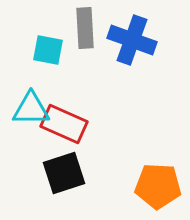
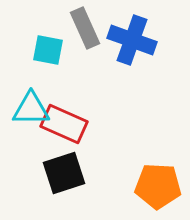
gray rectangle: rotated 21 degrees counterclockwise
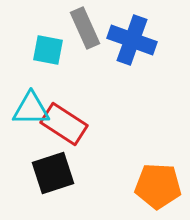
red rectangle: rotated 9 degrees clockwise
black square: moved 11 px left
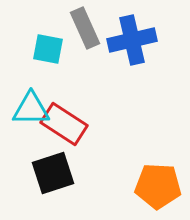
blue cross: rotated 33 degrees counterclockwise
cyan square: moved 1 px up
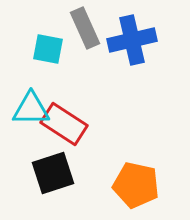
orange pentagon: moved 22 px left, 1 px up; rotated 9 degrees clockwise
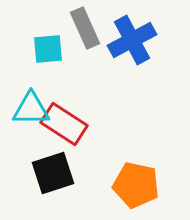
blue cross: rotated 15 degrees counterclockwise
cyan square: rotated 16 degrees counterclockwise
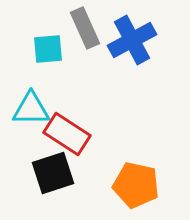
red rectangle: moved 3 px right, 10 px down
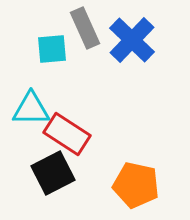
blue cross: rotated 18 degrees counterclockwise
cyan square: moved 4 px right
black square: rotated 9 degrees counterclockwise
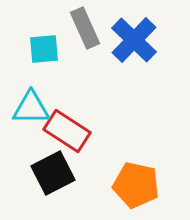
blue cross: moved 2 px right
cyan square: moved 8 px left
cyan triangle: moved 1 px up
red rectangle: moved 3 px up
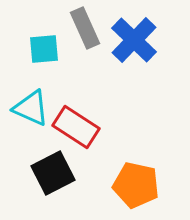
cyan triangle: rotated 24 degrees clockwise
red rectangle: moved 9 px right, 4 px up
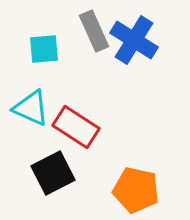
gray rectangle: moved 9 px right, 3 px down
blue cross: rotated 12 degrees counterclockwise
orange pentagon: moved 5 px down
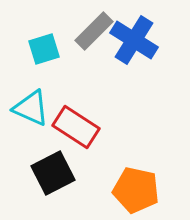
gray rectangle: rotated 69 degrees clockwise
cyan square: rotated 12 degrees counterclockwise
